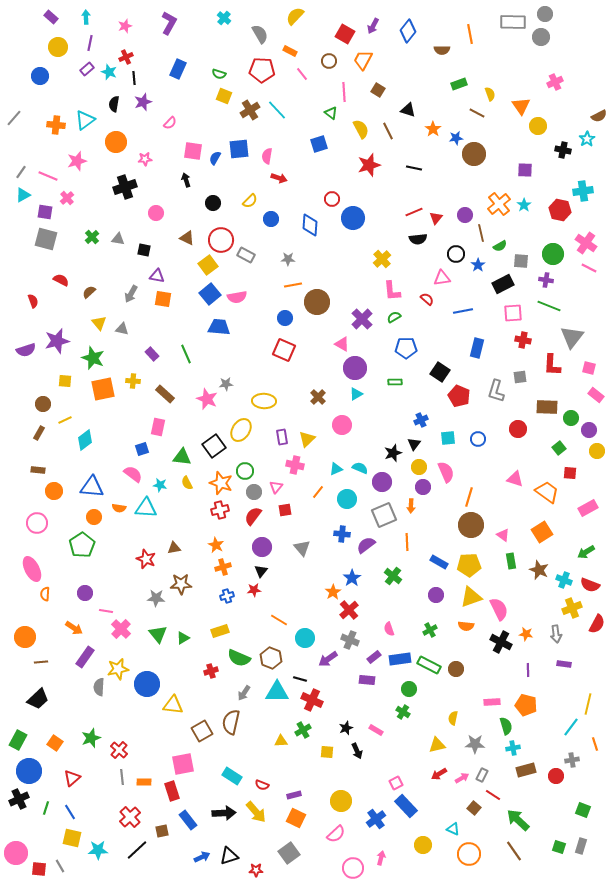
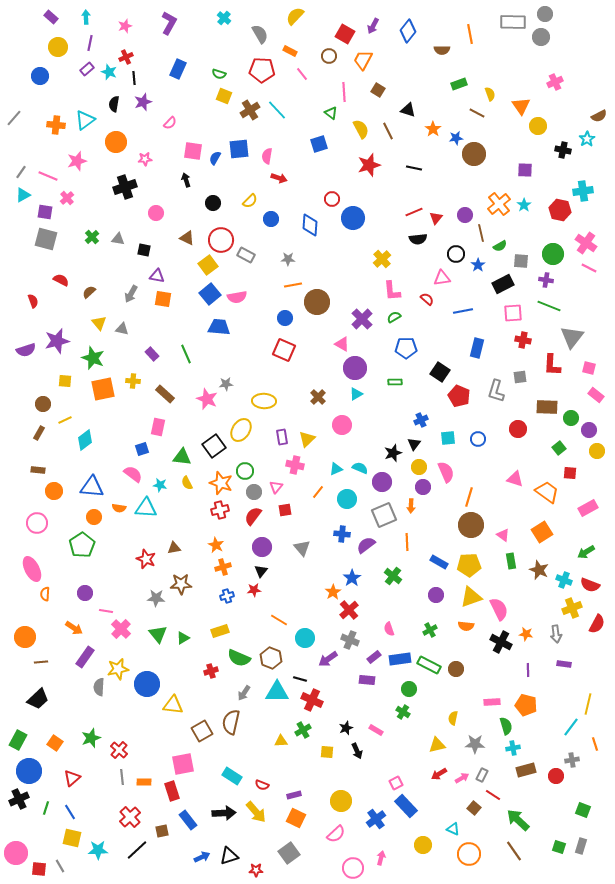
brown circle at (329, 61): moved 5 px up
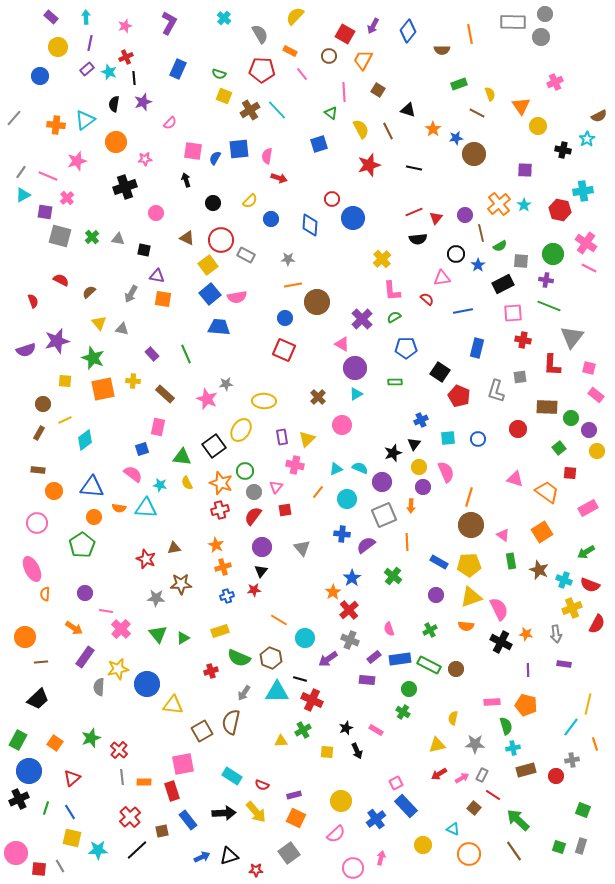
gray square at (46, 239): moved 14 px right, 3 px up
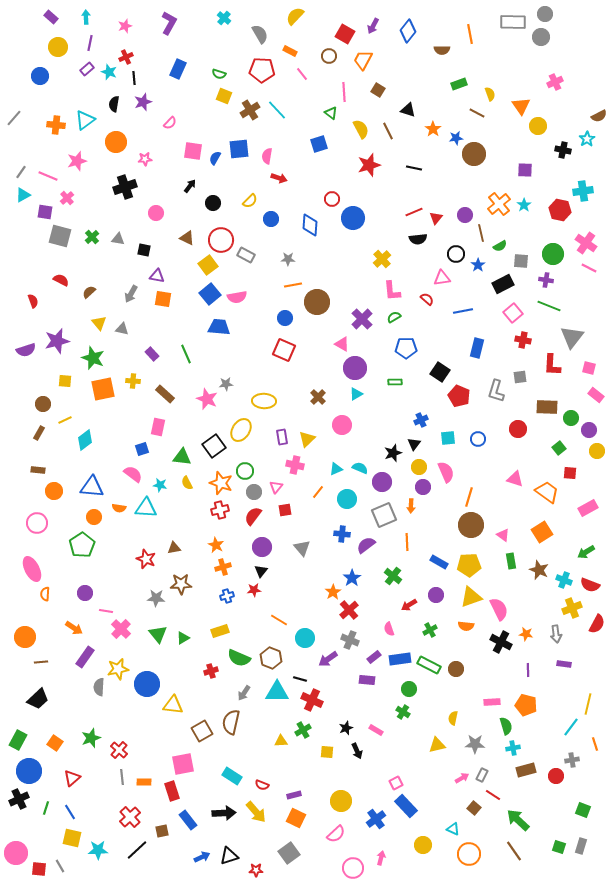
black arrow at (186, 180): moved 4 px right, 6 px down; rotated 56 degrees clockwise
pink square at (513, 313): rotated 36 degrees counterclockwise
red arrow at (439, 774): moved 30 px left, 169 px up
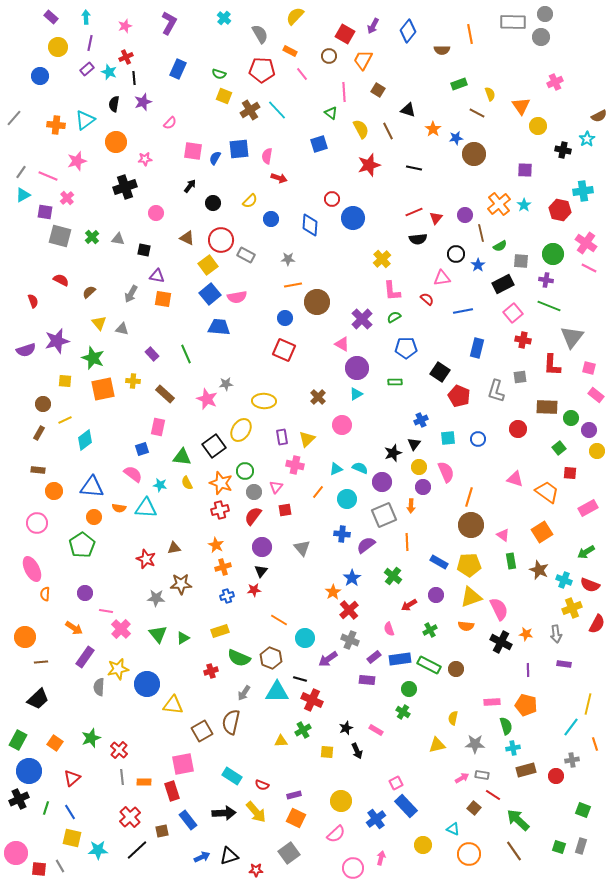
purple circle at (355, 368): moved 2 px right
gray rectangle at (482, 775): rotated 72 degrees clockwise
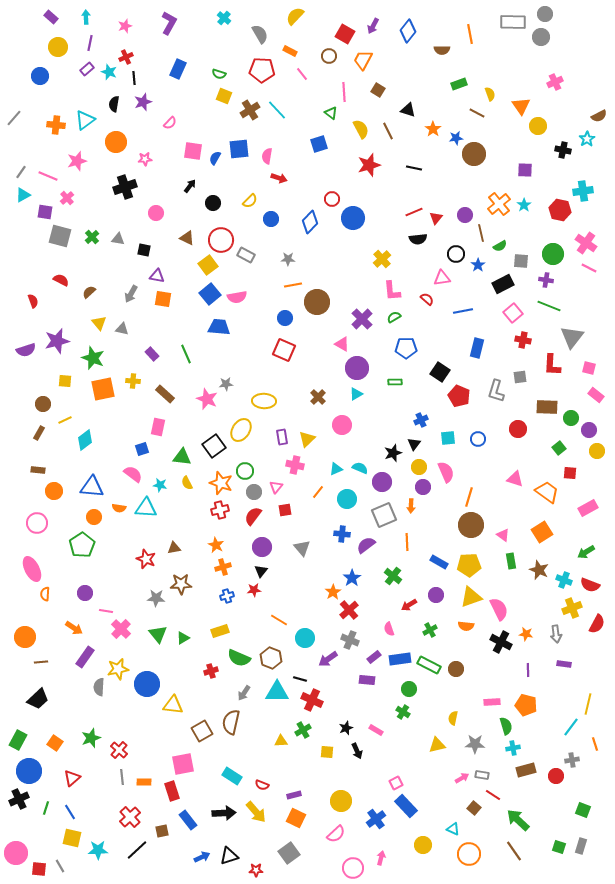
blue diamond at (310, 225): moved 3 px up; rotated 40 degrees clockwise
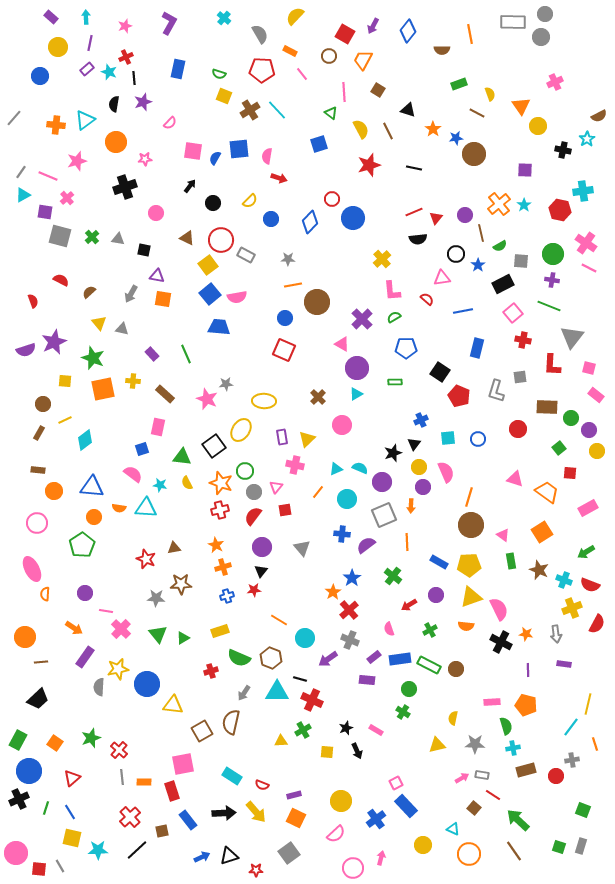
blue rectangle at (178, 69): rotated 12 degrees counterclockwise
purple cross at (546, 280): moved 6 px right
purple star at (57, 341): moved 3 px left, 1 px down; rotated 10 degrees counterclockwise
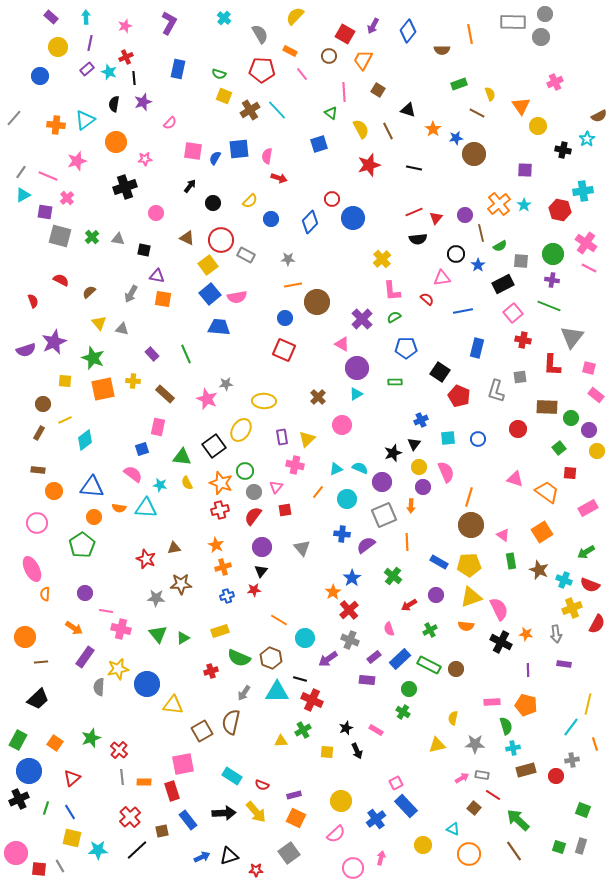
pink cross at (121, 629): rotated 30 degrees counterclockwise
blue rectangle at (400, 659): rotated 35 degrees counterclockwise
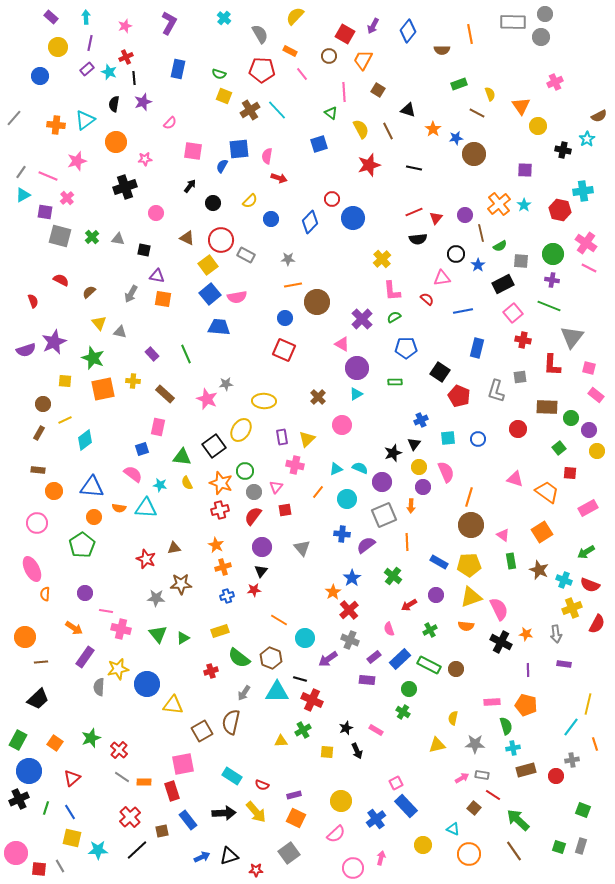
blue semicircle at (215, 158): moved 7 px right, 8 px down
gray triangle at (122, 329): moved 2 px left, 3 px down
green semicircle at (239, 658): rotated 15 degrees clockwise
gray line at (122, 777): rotated 49 degrees counterclockwise
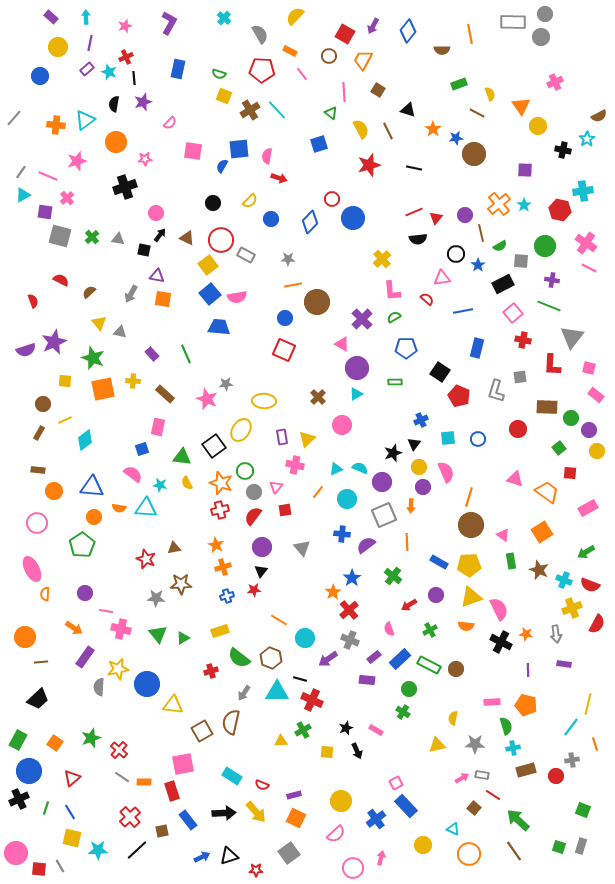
black arrow at (190, 186): moved 30 px left, 49 px down
green circle at (553, 254): moved 8 px left, 8 px up
